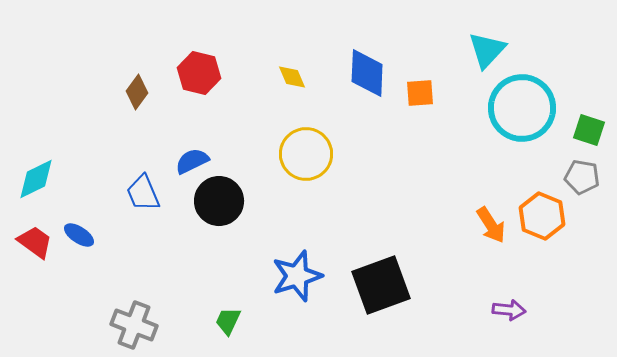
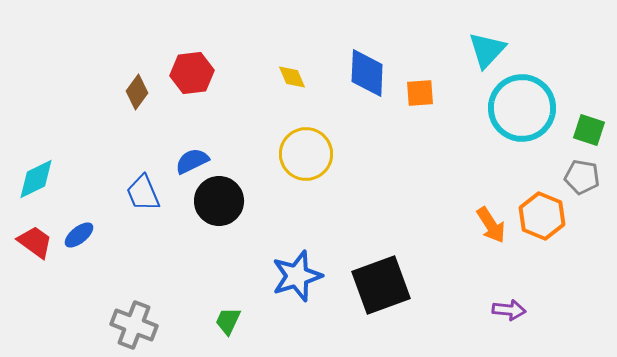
red hexagon: moved 7 px left; rotated 21 degrees counterclockwise
blue ellipse: rotated 72 degrees counterclockwise
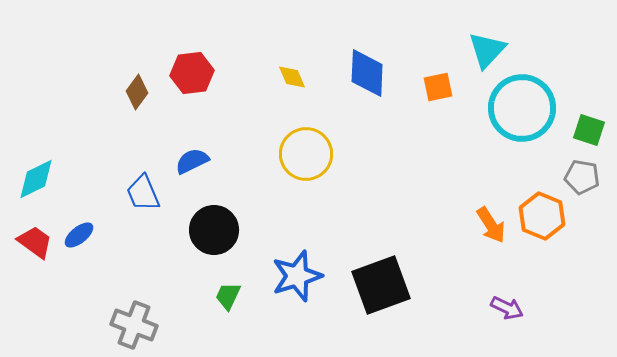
orange square: moved 18 px right, 6 px up; rotated 8 degrees counterclockwise
black circle: moved 5 px left, 29 px down
purple arrow: moved 2 px left, 2 px up; rotated 20 degrees clockwise
green trapezoid: moved 25 px up
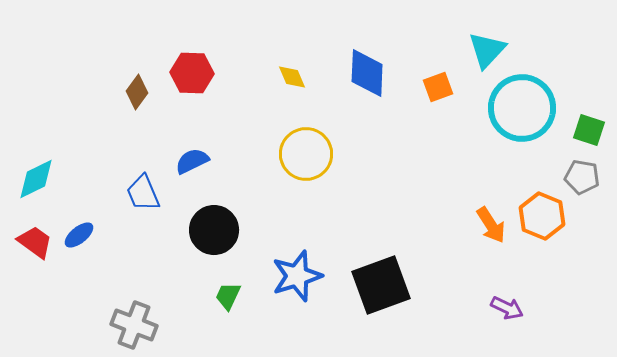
red hexagon: rotated 9 degrees clockwise
orange square: rotated 8 degrees counterclockwise
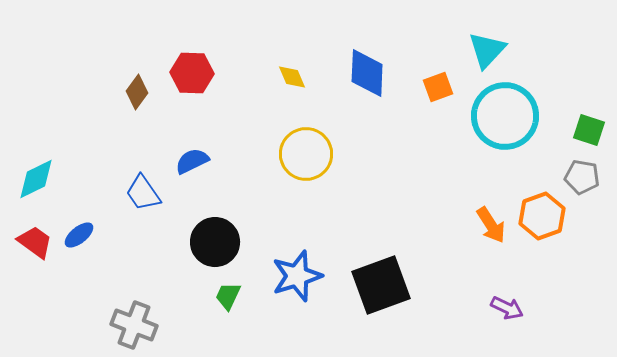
cyan circle: moved 17 px left, 8 px down
blue trapezoid: rotated 12 degrees counterclockwise
orange hexagon: rotated 18 degrees clockwise
black circle: moved 1 px right, 12 px down
